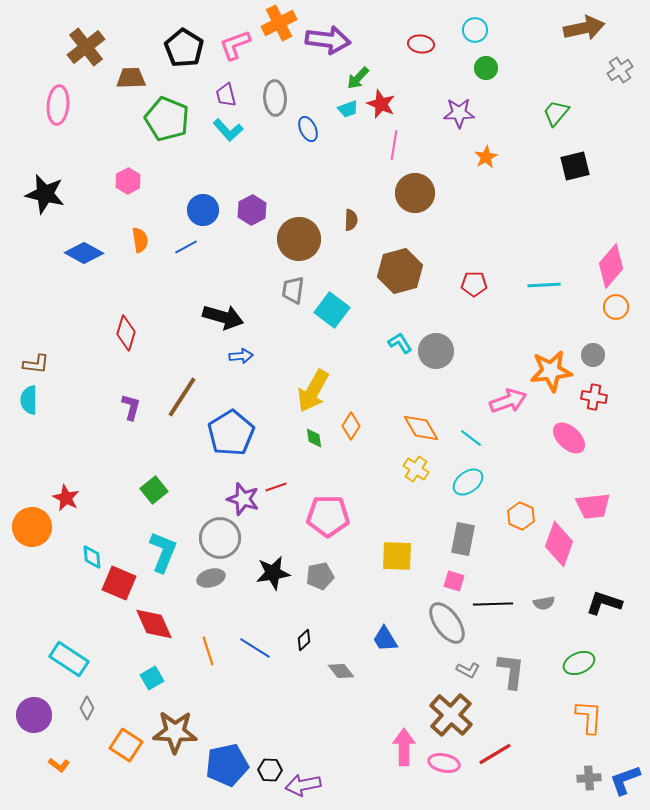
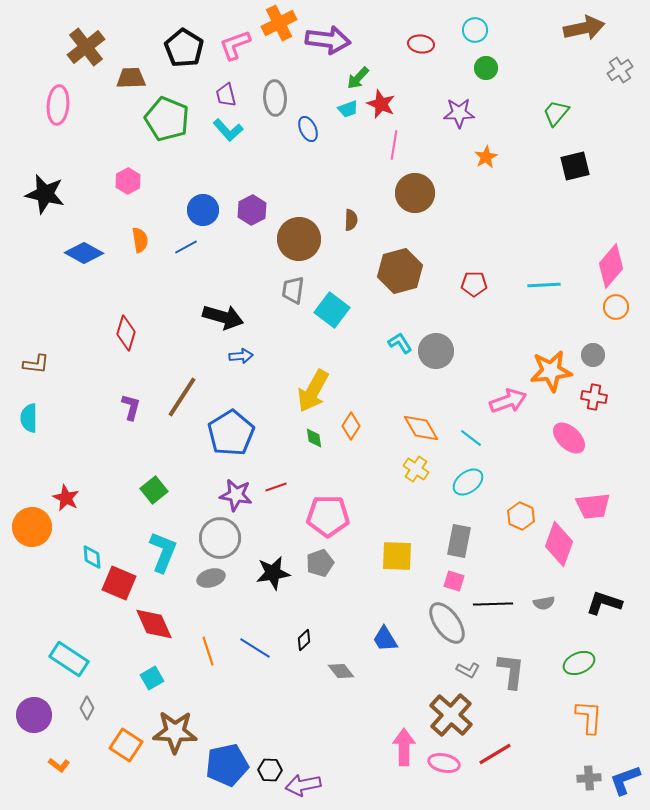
cyan semicircle at (29, 400): moved 18 px down
purple star at (243, 499): moved 7 px left, 4 px up; rotated 8 degrees counterclockwise
gray rectangle at (463, 539): moved 4 px left, 2 px down
gray pentagon at (320, 576): moved 13 px up; rotated 8 degrees counterclockwise
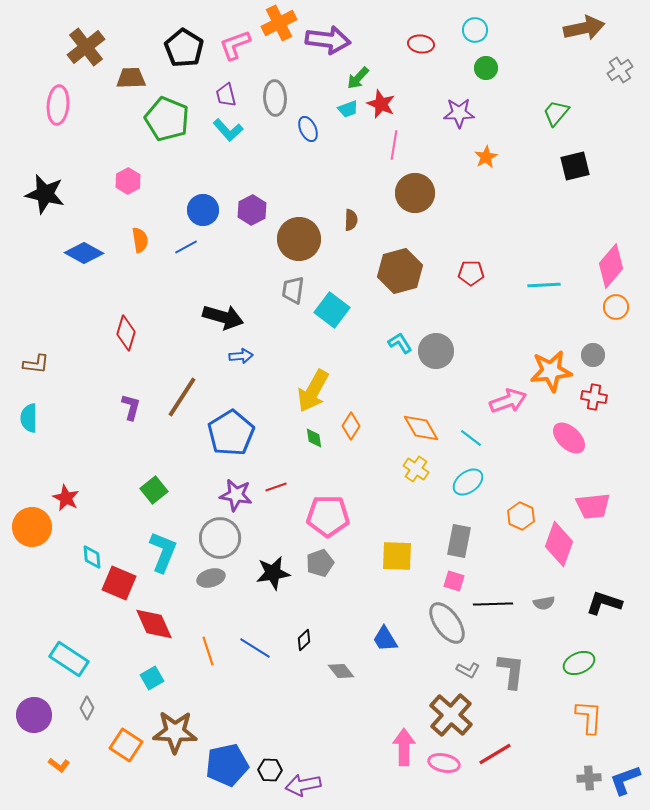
red pentagon at (474, 284): moved 3 px left, 11 px up
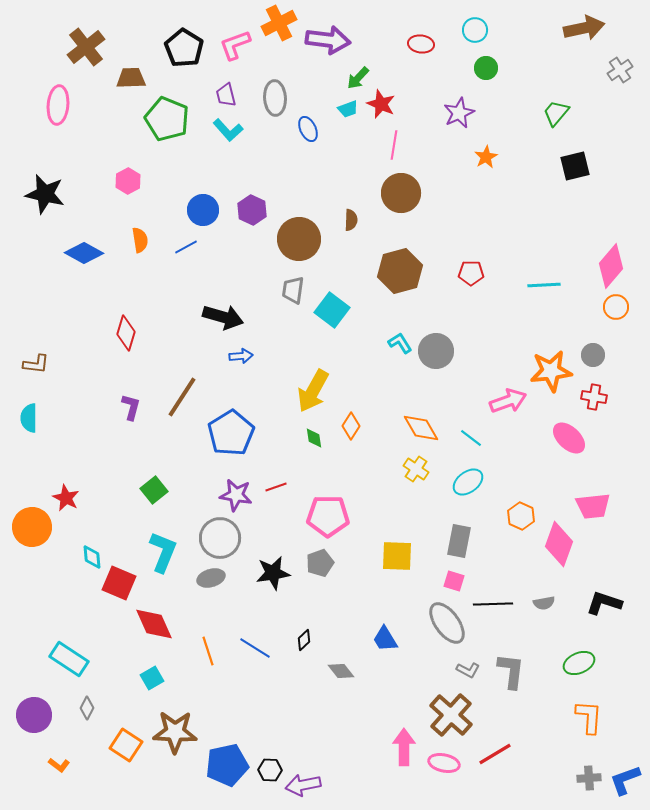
purple star at (459, 113): rotated 24 degrees counterclockwise
brown circle at (415, 193): moved 14 px left
purple hexagon at (252, 210): rotated 8 degrees counterclockwise
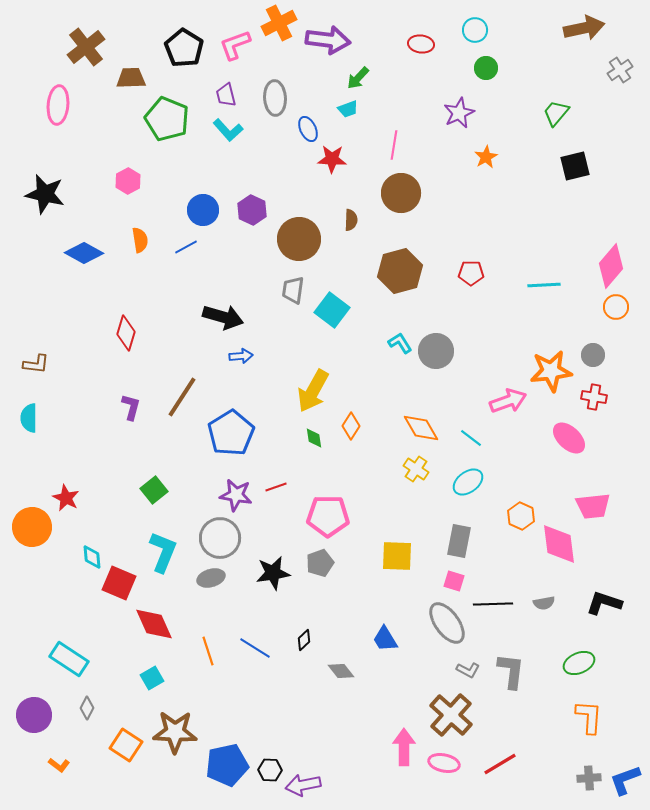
red star at (381, 104): moved 49 px left, 55 px down; rotated 20 degrees counterclockwise
pink diamond at (559, 544): rotated 27 degrees counterclockwise
red line at (495, 754): moved 5 px right, 10 px down
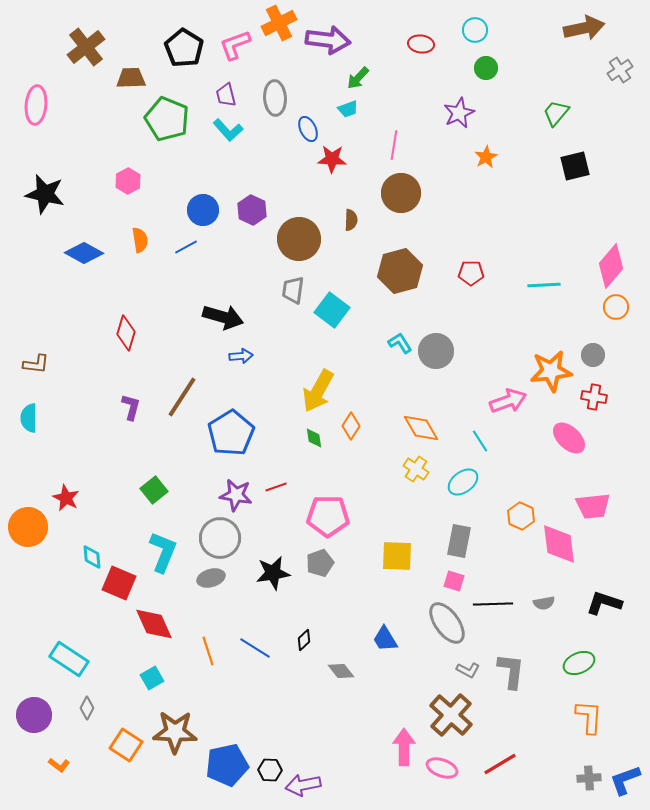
pink ellipse at (58, 105): moved 22 px left
yellow arrow at (313, 391): moved 5 px right
cyan line at (471, 438): moved 9 px right, 3 px down; rotated 20 degrees clockwise
cyan ellipse at (468, 482): moved 5 px left
orange circle at (32, 527): moved 4 px left
pink ellipse at (444, 763): moved 2 px left, 5 px down; rotated 8 degrees clockwise
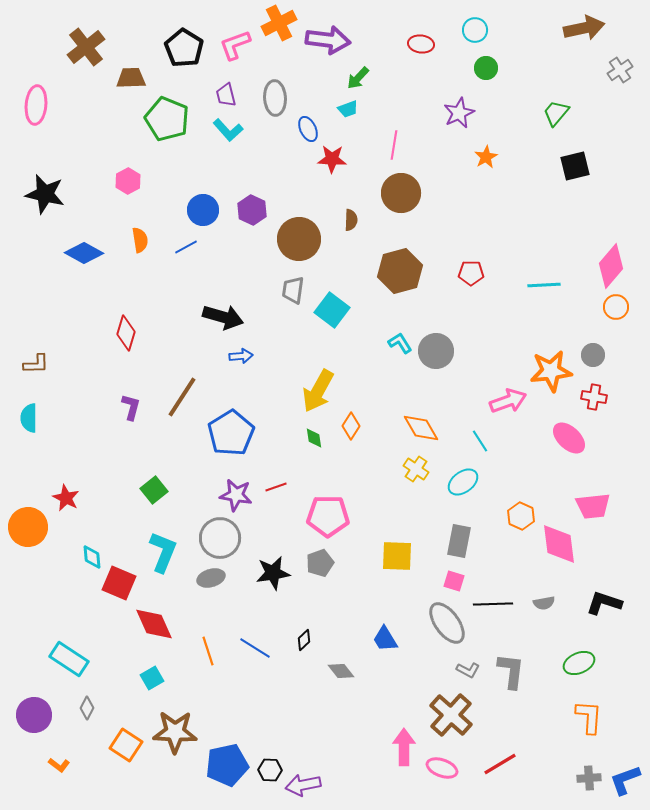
brown L-shape at (36, 364): rotated 8 degrees counterclockwise
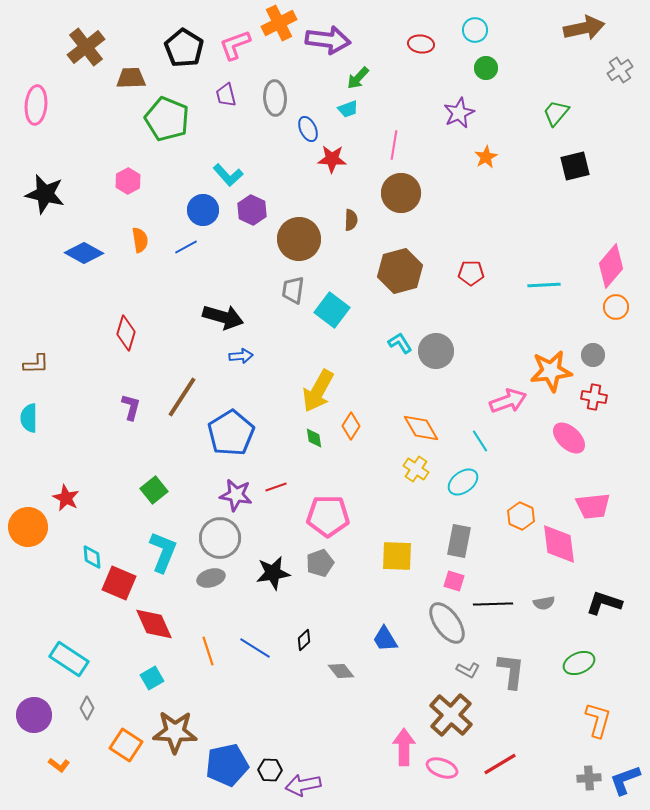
cyan L-shape at (228, 130): moved 45 px down
orange L-shape at (589, 717): moved 9 px right, 3 px down; rotated 12 degrees clockwise
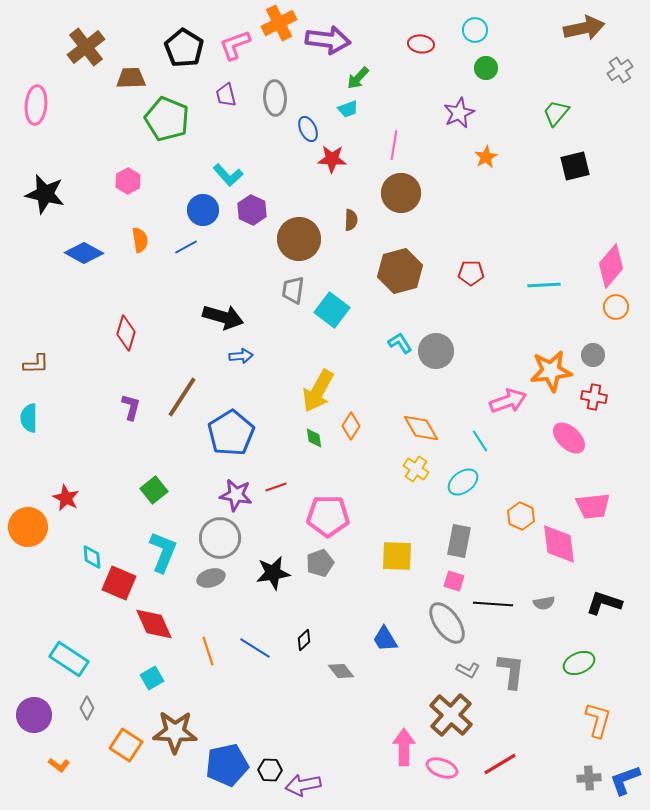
black line at (493, 604): rotated 6 degrees clockwise
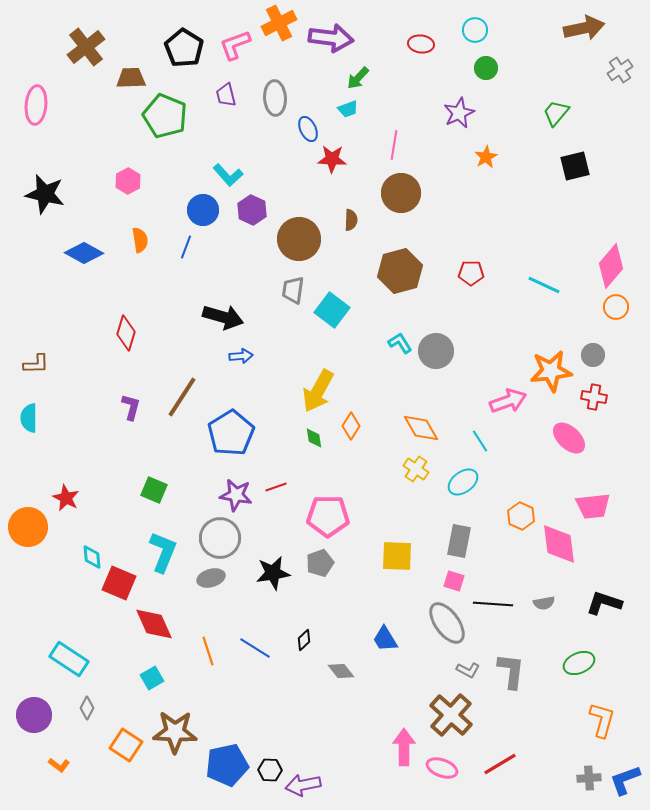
purple arrow at (328, 40): moved 3 px right, 2 px up
green pentagon at (167, 119): moved 2 px left, 3 px up
blue line at (186, 247): rotated 40 degrees counterclockwise
cyan line at (544, 285): rotated 28 degrees clockwise
green square at (154, 490): rotated 28 degrees counterclockwise
orange L-shape at (598, 720): moved 4 px right
